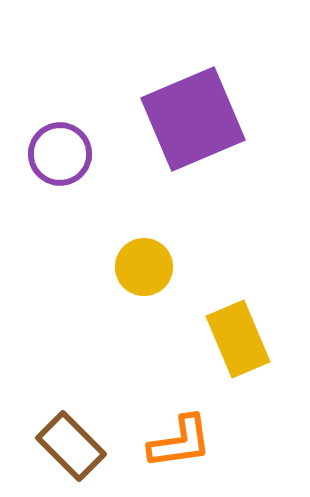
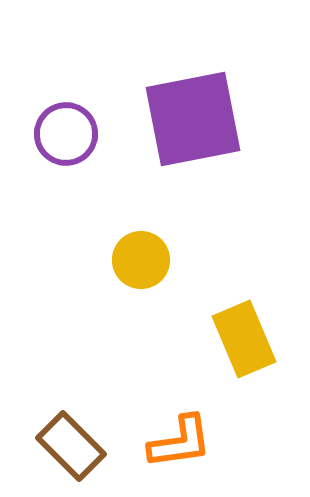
purple square: rotated 12 degrees clockwise
purple circle: moved 6 px right, 20 px up
yellow circle: moved 3 px left, 7 px up
yellow rectangle: moved 6 px right
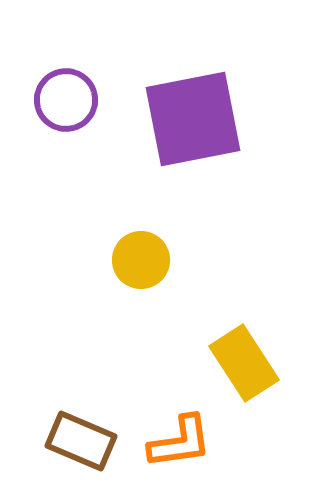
purple circle: moved 34 px up
yellow rectangle: moved 24 px down; rotated 10 degrees counterclockwise
brown rectangle: moved 10 px right, 5 px up; rotated 22 degrees counterclockwise
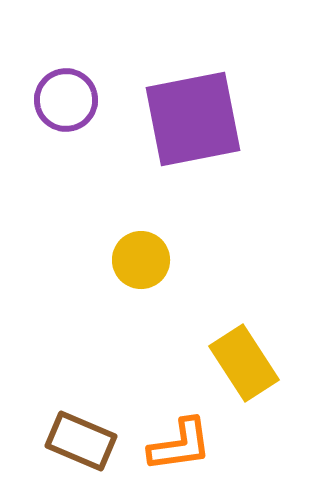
orange L-shape: moved 3 px down
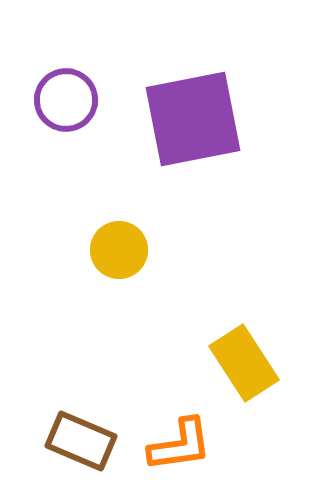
yellow circle: moved 22 px left, 10 px up
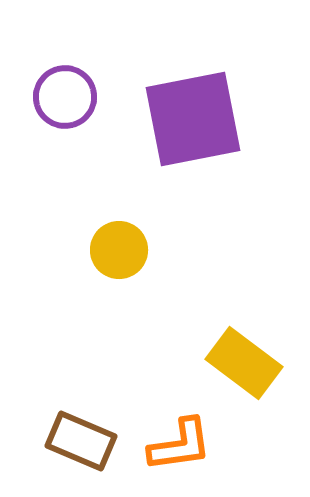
purple circle: moved 1 px left, 3 px up
yellow rectangle: rotated 20 degrees counterclockwise
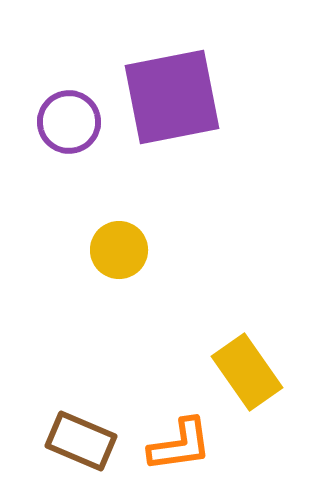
purple circle: moved 4 px right, 25 px down
purple square: moved 21 px left, 22 px up
yellow rectangle: moved 3 px right, 9 px down; rotated 18 degrees clockwise
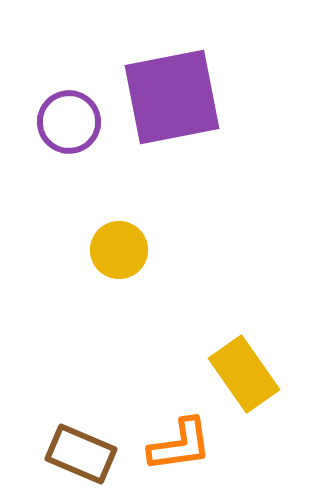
yellow rectangle: moved 3 px left, 2 px down
brown rectangle: moved 13 px down
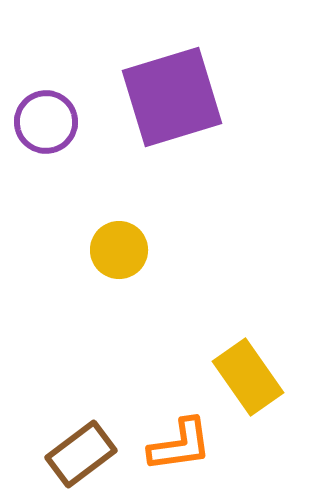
purple square: rotated 6 degrees counterclockwise
purple circle: moved 23 px left
yellow rectangle: moved 4 px right, 3 px down
brown rectangle: rotated 60 degrees counterclockwise
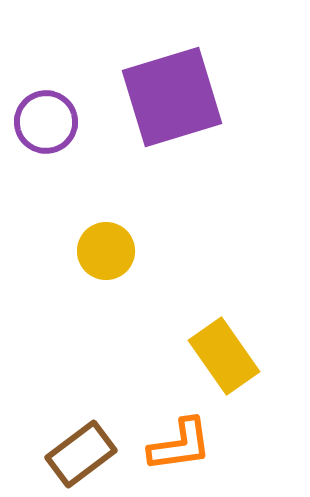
yellow circle: moved 13 px left, 1 px down
yellow rectangle: moved 24 px left, 21 px up
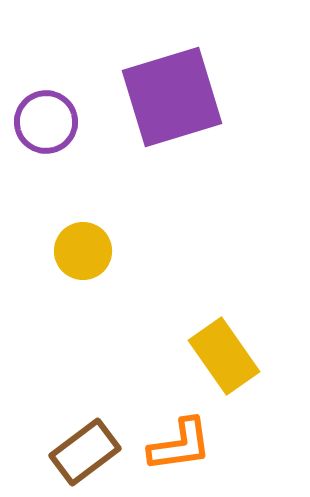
yellow circle: moved 23 px left
brown rectangle: moved 4 px right, 2 px up
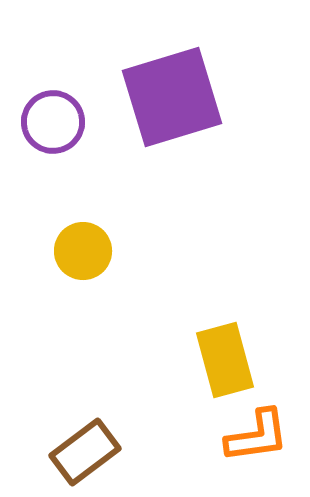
purple circle: moved 7 px right
yellow rectangle: moved 1 px right, 4 px down; rotated 20 degrees clockwise
orange L-shape: moved 77 px right, 9 px up
